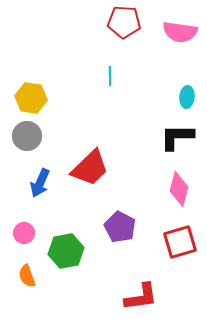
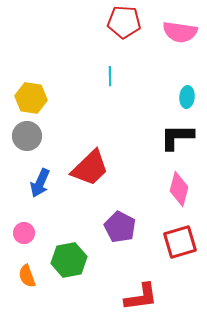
green hexagon: moved 3 px right, 9 px down
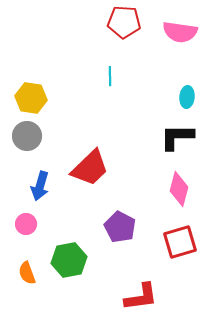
blue arrow: moved 3 px down; rotated 8 degrees counterclockwise
pink circle: moved 2 px right, 9 px up
orange semicircle: moved 3 px up
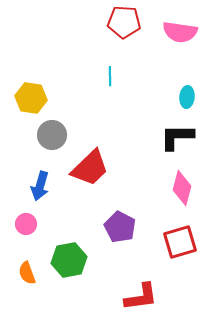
gray circle: moved 25 px right, 1 px up
pink diamond: moved 3 px right, 1 px up
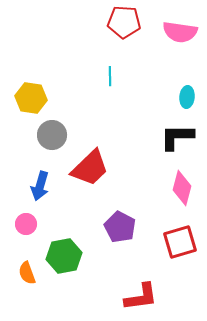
green hexagon: moved 5 px left, 4 px up
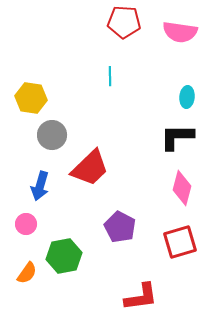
orange semicircle: rotated 125 degrees counterclockwise
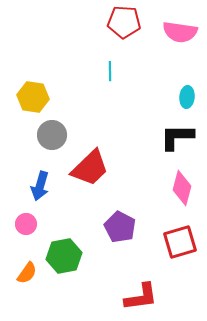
cyan line: moved 5 px up
yellow hexagon: moved 2 px right, 1 px up
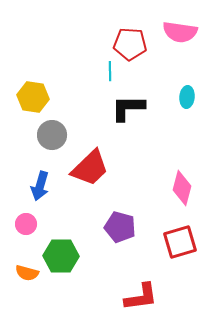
red pentagon: moved 6 px right, 22 px down
black L-shape: moved 49 px left, 29 px up
purple pentagon: rotated 12 degrees counterclockwise
green hexagon: moved 3 px left; rotated 12 degrees clockwise
orange semicircle: rotated 70 degrees clockwise
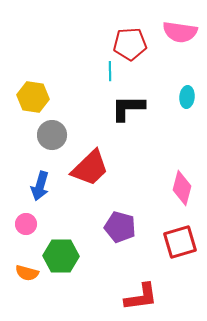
red pentagon: rotated 8 degrees counterclockwise
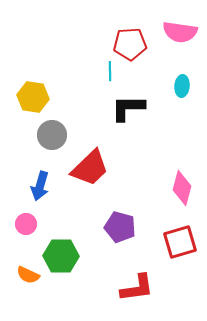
cyan ellipse: moved 5 px left, 11 px up
orange semicircle: moved 1 px right, 2 px down; rotated 10 degrees clockwise
red L-shape: moved 4 px left, 9 px up
